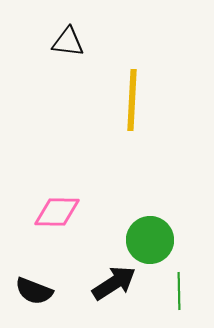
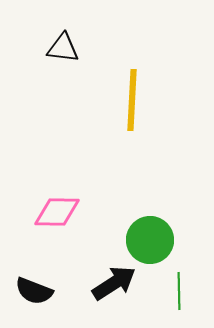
black triangle: moved 5 px left, 6 px down
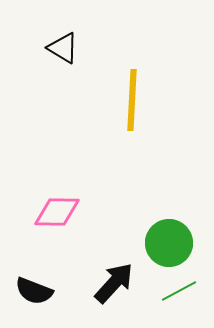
black triangle: rotated 24 degrees clockwise
green circle: moved 19 px right, 3 px down
black arrow: rotated 15 degrees counterclockwise
green line: rotated 63 degrees clockwise
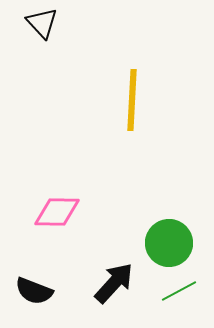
black triangle: moved 21 px left, 25 px up; rotated 16 degrees clockwise
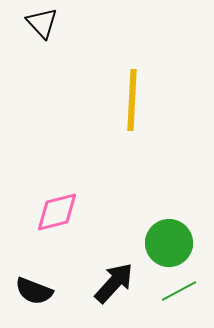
pink diamond: rotated 15 degrees counterclockwise
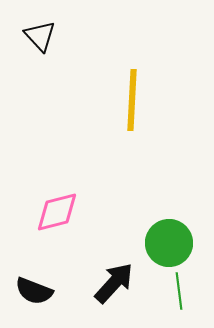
black triangle: moved 2 px left, 13 px down
green line: rotated 69 degrees counterclockwise
